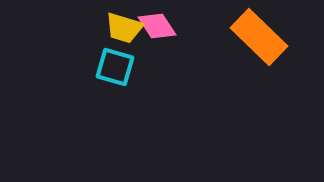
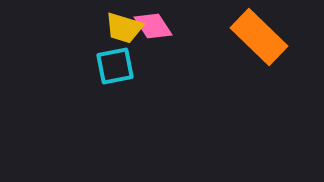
pink diamond: moved 4 px left
cyan square: moved 1 px up; rotated 27 degrees counterclockwise
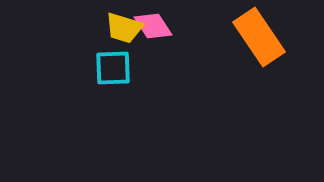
orange rectangle: rotated 12 degrees clockwise
cyan square: moved 2 px left, 2 px down; rotated 9 degrees clockwise
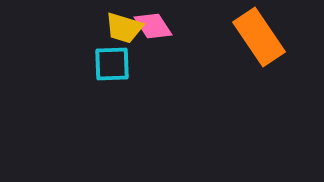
cyan square: moved 1 px left, 4 px up
